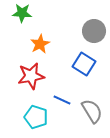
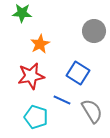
blue square: moved 6 px left, 9 px down
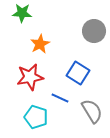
red star: moved 1 px left, 1 px down
blue line: moved 2 px left, 2 px up
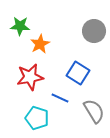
green star: moved 2 px left, 13 px down
gray semicircle: moved 2 px right
cyan pentagon: moved 1 px right, 1 px down
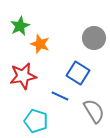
green star: rotated 30 degrees counterclockwise
gray circle: moved 7 px down
orange star: rotated 24 degrees counterclockwise
red star: moved 7 px left, 1 px up
blue line: moved 2 px up
cyan pentagon: moved 1 px left, 3 px down
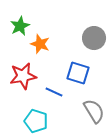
blue square: rotated 15 degrees counterclockwise
blue line: moved 6 px left, 4 px up
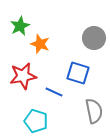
gray semicircle: rotated 20 degrees clockwise
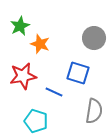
gray semicircle: rotated 20 degrees clockwise
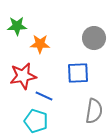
green star: moved 3 px left; rotated 24 degrees clockwise
orange star: rotated 18 degrees counterclockwise
blue square: rotated 20 degrees counterclockwise
blue line: moved 10 px left, 4 px down
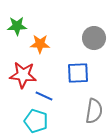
red star: moved 1 px up; rotated 16 degrees clockwise
